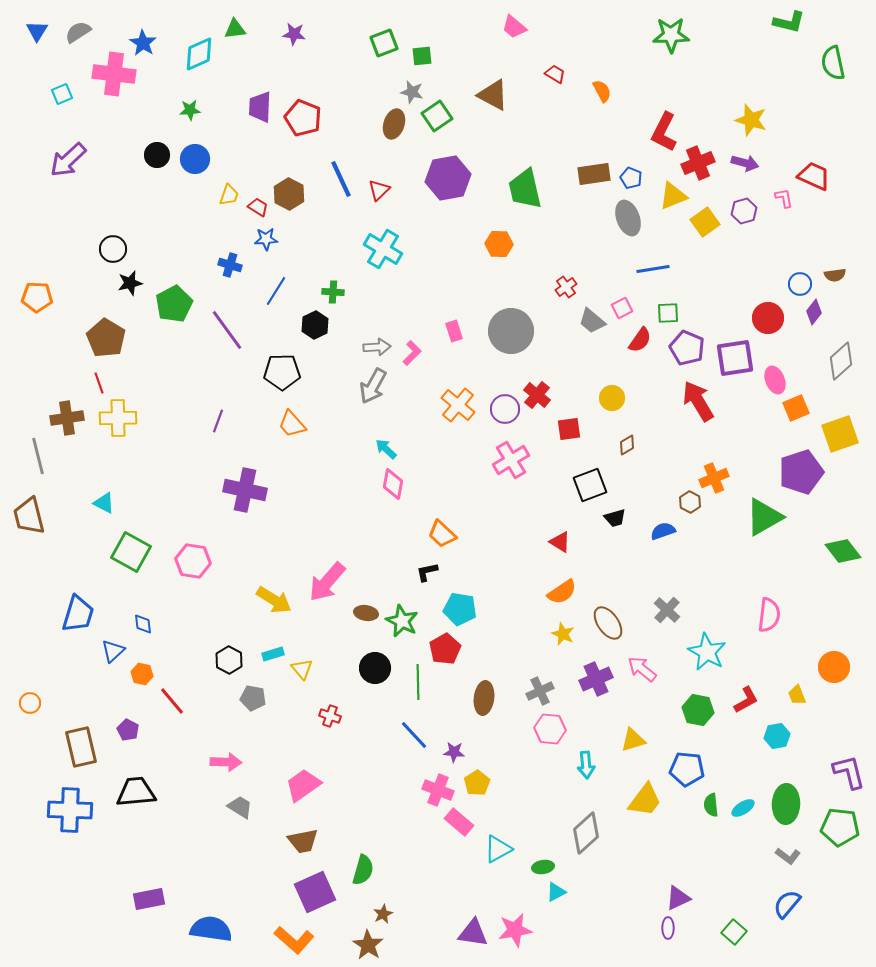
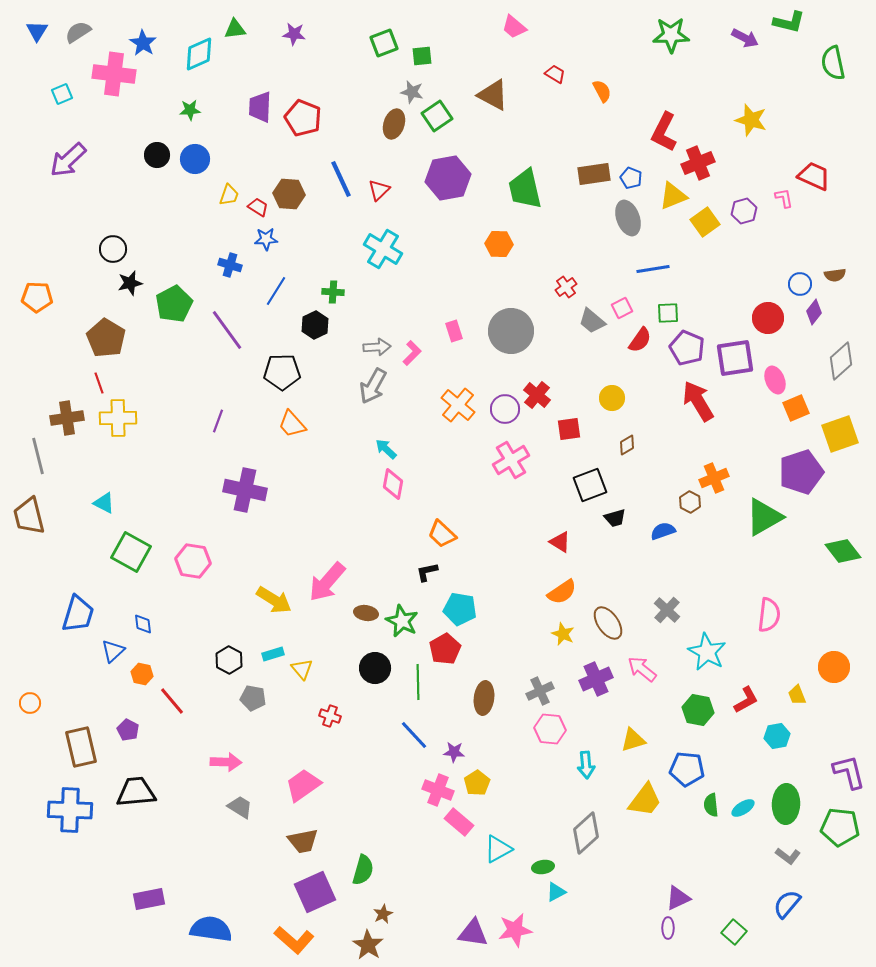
purple arrow at (745, 163): moved 125 px up; rotated 12 degrees clockwise
brown hexagon at (289, 194): rotated 24 degrees counterclockwise
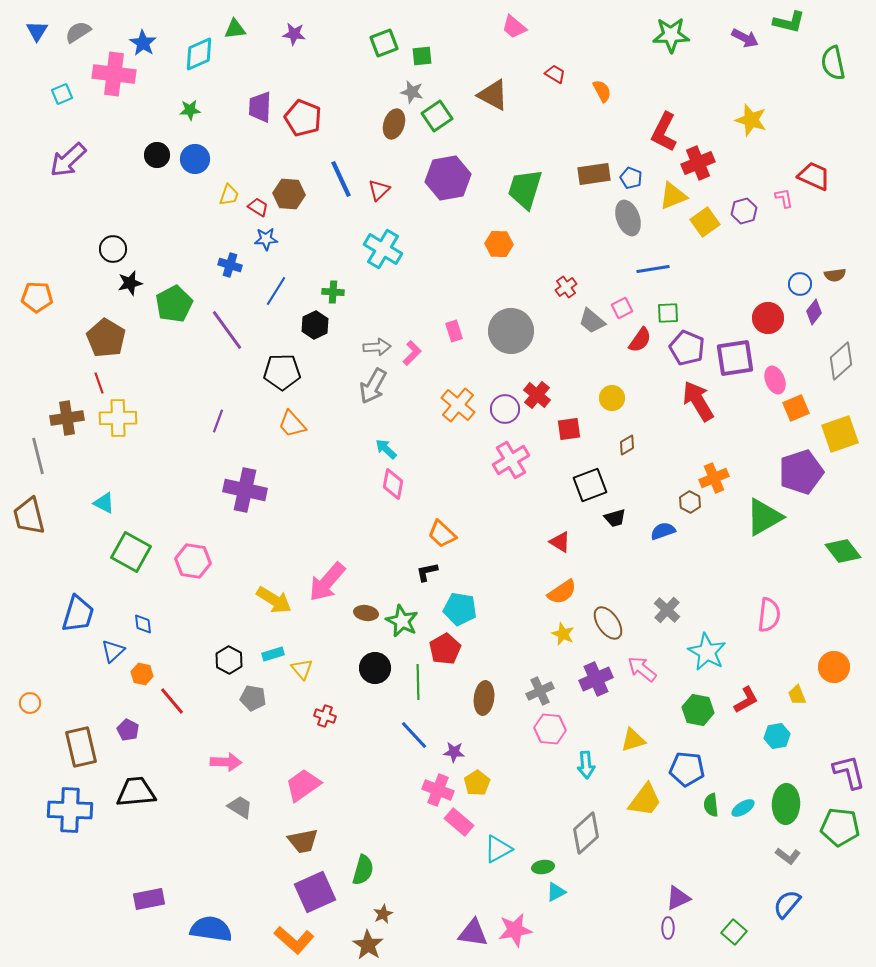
green trapezoid at (525, 189): rotated 30 degrees clockwise
red cross at (330, 716): moved 5 px left
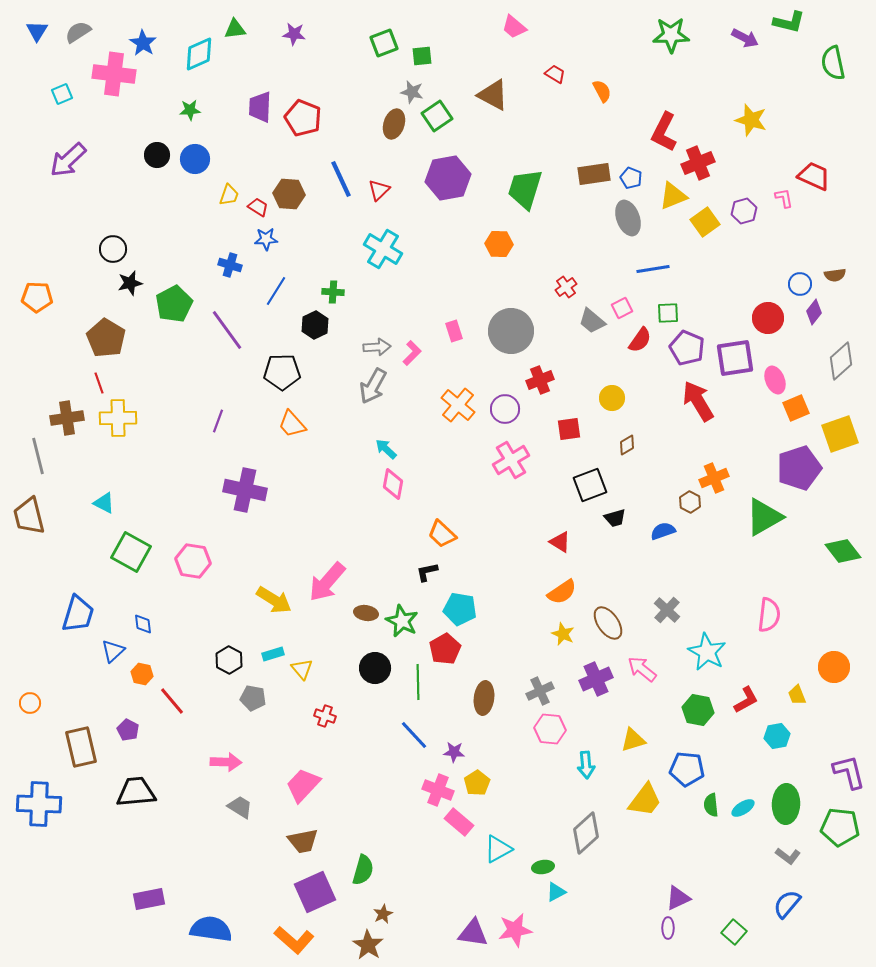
red cross at (537, 395): moved 3 px right, 15 px up; rotated 28 degrees clockwise
purple pentagon at (801, 472): moved 2 px left, 4 px up
pink trapezoid at (303, 785): rotated 12 degrees counterclockwise
blue cross at (70, 810): moved 31 px left, 6 px up
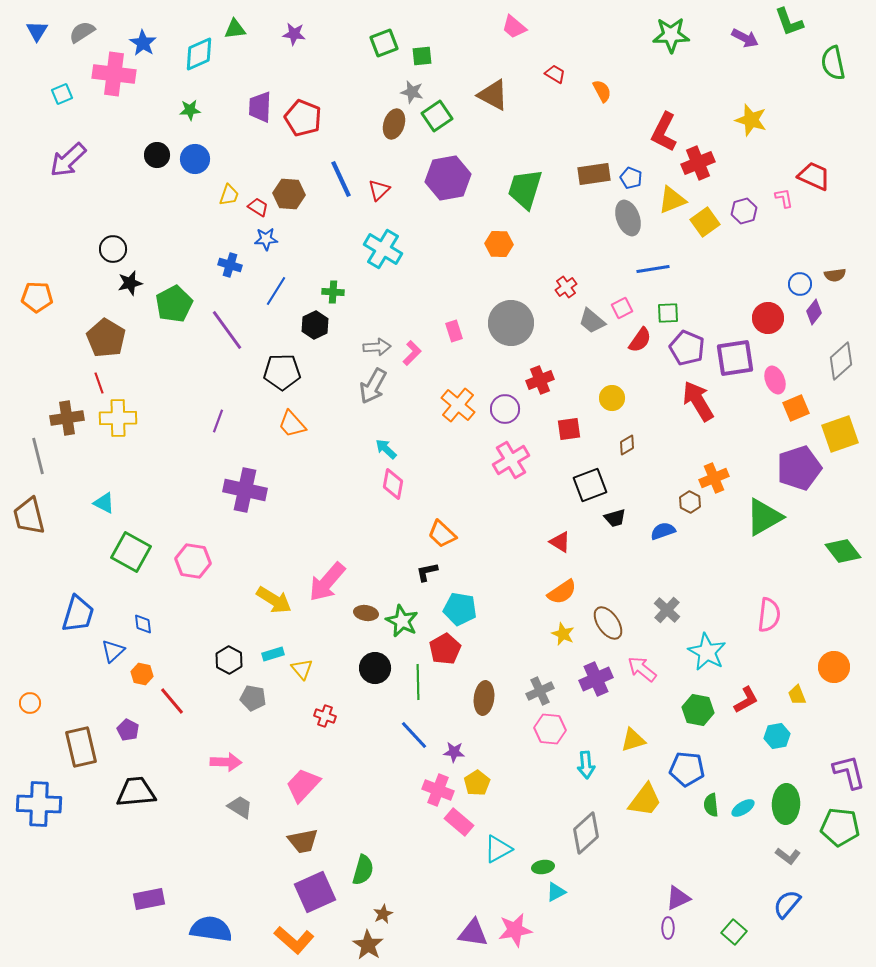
green L-shape at (789, 22): rotated 56 degrees clockwise
gray semicircle at (78, 32): moved 4 px right
yellow triangle at (673, 196): moved 1 px left, 4 px down
gray circle at (511, 331): moved 8 px up
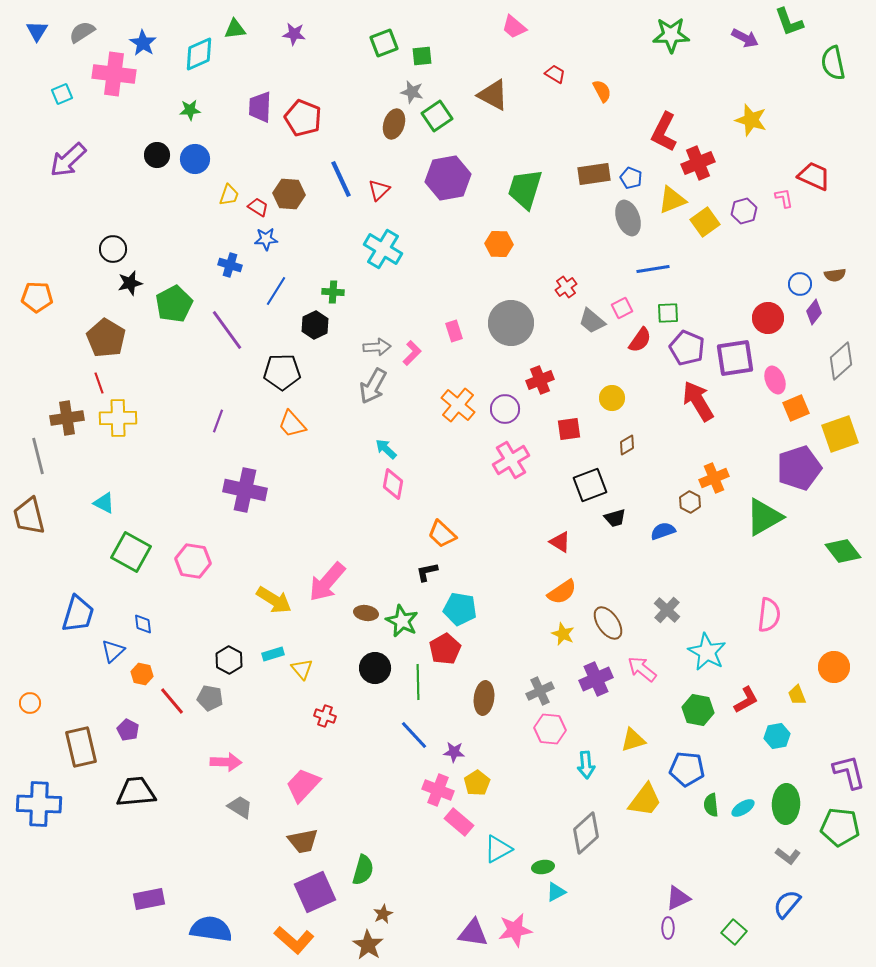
gray pentagon at (253, 698): moved 43 px left
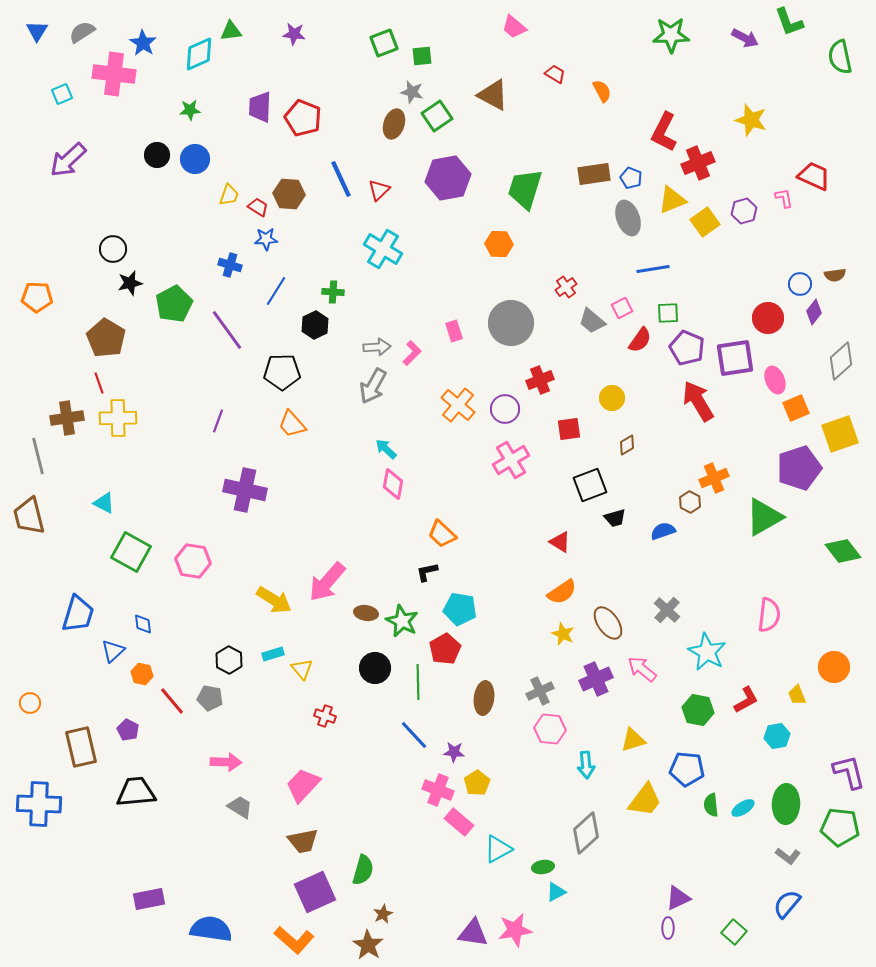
green triangle at (235, 29): moved 4 px left, 2 px down
green semicircle at (833, 63): moved 7 px right, 6 px up
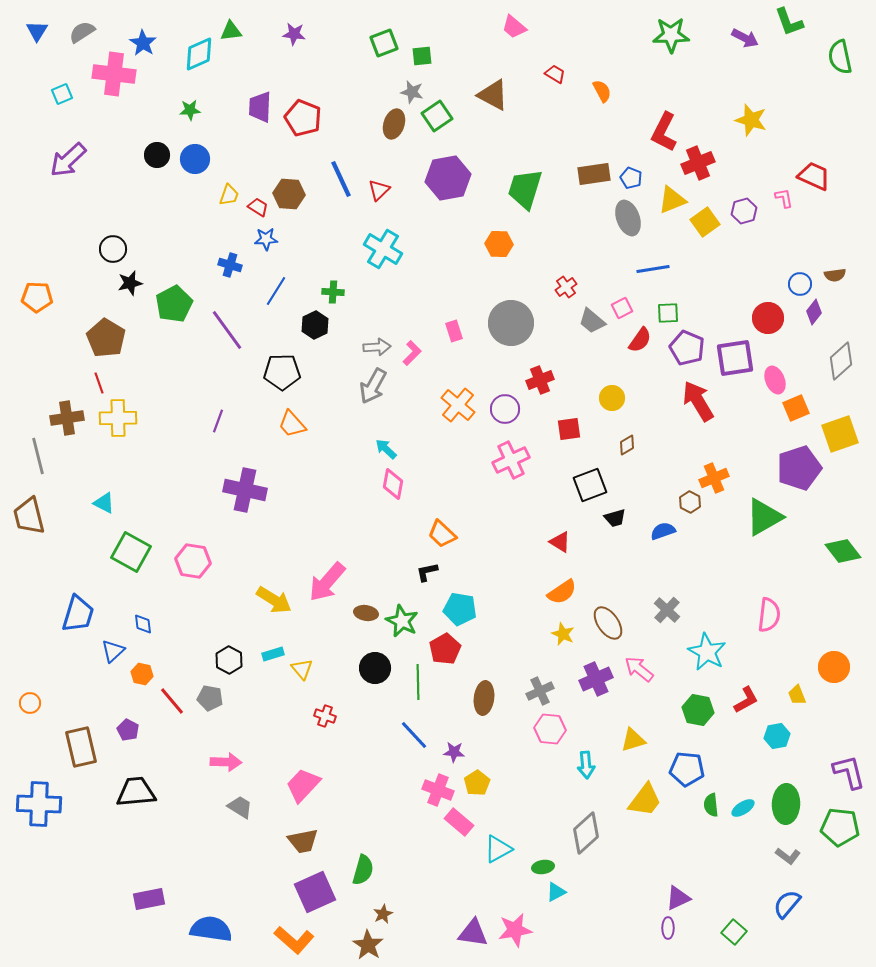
pink cross at (511, 460): rotated 6 degrees clockwise
pink arrow at (642, 669): moved 3 px left
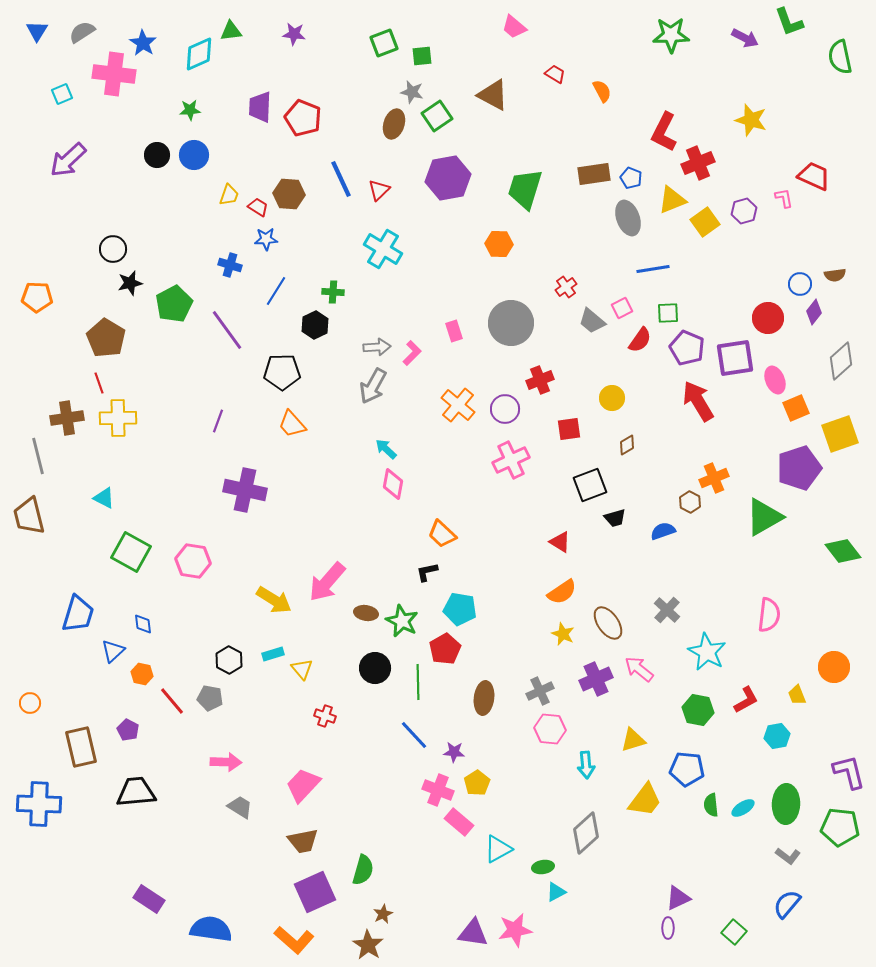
blue circle at (195, 159): moved 1 px left, 4 px up
cyan triangle at (104, 503): moved 5 px up
purple rectangle at (149, 899): rotated 44 degrees clockwise
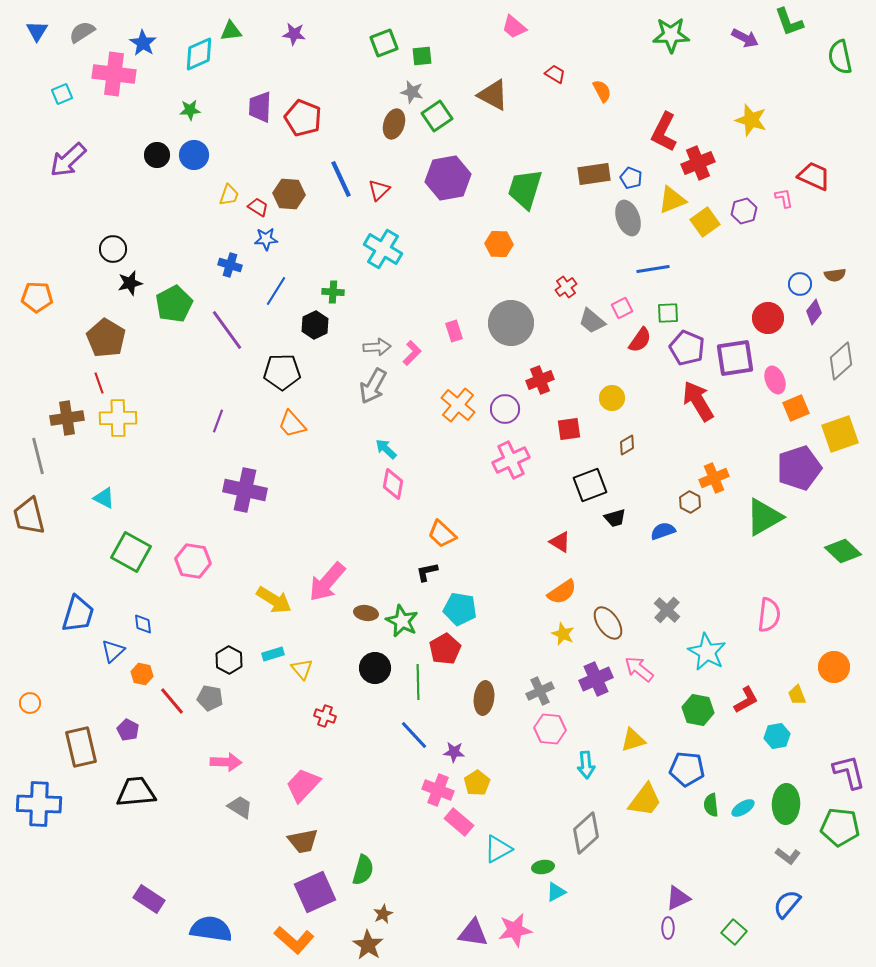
green diamond at (843, 551): rotated 9 degrees counterclockwise
